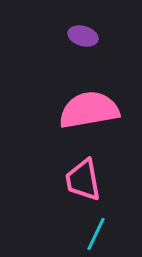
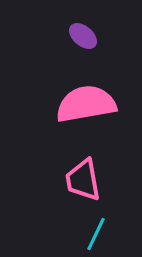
purple ellipse: rotated 24 degrees clockwise
pink semicircle: moved 3 px left, 6 px up
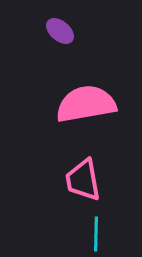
purple ellipse: moved 23 px left, 5 px up
cyan line: rotated 24 degrees counterclockwise
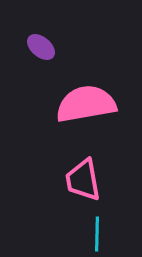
purple ellipse: moved 19 px left, 16 px down
cyan line: moved 1 px right
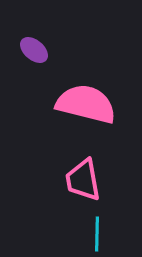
purple ellipse: moved 7 px left, 3 px down
pink semicircle: rotated 24 degrees clockwise
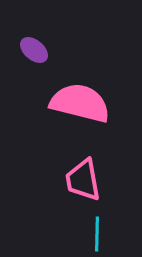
pink semicircle: moved 6 px left, 1 px up
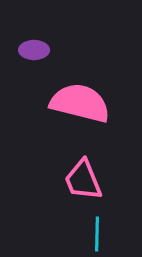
purple ellipse: rotated 40 degrees counterclockwise
pink trapezoid: rotated 12 degrees counterclockwise
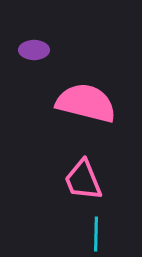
pink semicircle: moved 6 px right
cyan line: moved 1 px left
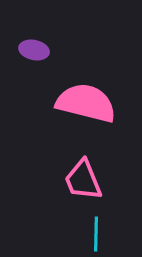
purple ellipse: rotated 12 degrees clockwise
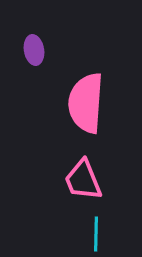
purple ellipse: rotated 68 degrees clockwise
pink semicircle: rotated 100 degrees counterclockwise
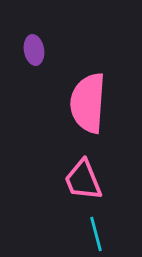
pink semicircle: moved 2 px right
cyan line: rotated 16 degrees counterclockwise
